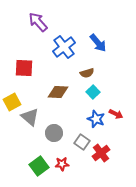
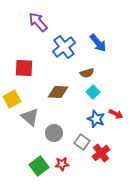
yellow square: moved 3 px up
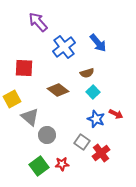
brown diamond: moved 2 px up; rotated 35 degrees clockwise
gray circle: moved 7 px left, 2 px down
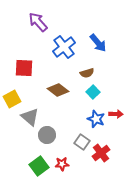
red arrow: rotated 24 degrees counterclockwise
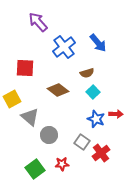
red square: moved 1 px right
gray circle: moved 2 px right
green square: moved 4 px left, 3 px down
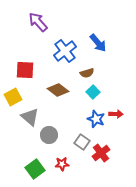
blue cross: moved 1 px right, 4 px down
red square: moved 2 px down
yellow square: moved 1 px right, 2 px up
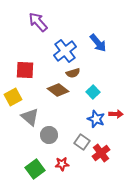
brown semicircle: moved 14 px left
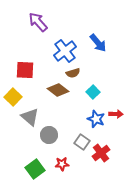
yellow square: rotated 18 degrees counterclockwise
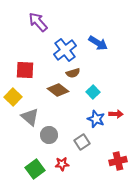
blue arrow: rotated 18 degrees counterclockwise
blue cross: moved 1 px up
gray square: rotated 21 degrees clockwise
red cross: moved 17 px right, 8 px down; rotated 24 degrees clockwise
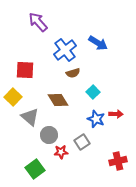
brown diamond: moved 10 px down; rotated 20 degrees clockwise
red star: moved 1 px left, 12 px up
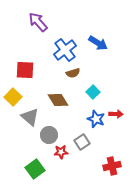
red cross: moved 6 px left, 5 px down
